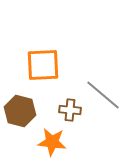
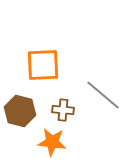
brown cross: moved 7 px left
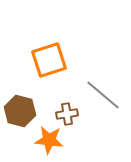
orange square: moved 6 px right, 5 px up; rotated 15 degrees counterclockwise
brown cross: moved 4 px right, 4 px down; rotated 15 degrees counterclockwise
orange star: moved 3 px left, 2 px up
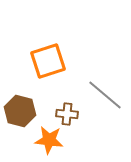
orange square: moved 1 px left, 1 px down
gray line: moved 2 px right
brown cross: rotated 15 degrees clockwise
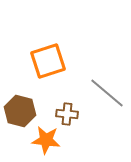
gray line: moved 2 px right, 2 px up
orange star: moved 3 px left
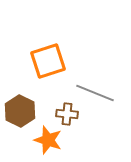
gray line: moved 12 px left; rotated 18 degrees counterclockwise
brown hexagon: rotated 12 degrees clockwise
orange star: moved 2 px right; rotated 12 degrees clockwise
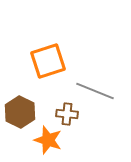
gray line: moved 2 px up
brown hexagon: moved 1 px down
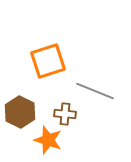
brown cross: moved 2 px left
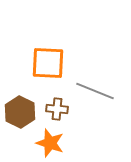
orange square: moved 2 px down; rotated 21 degrees clockwise
brown cross: moved 8 px left, 5 px up
orange star: moved 2 px right, 3 px down
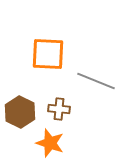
orange square: moved 9 px up
gray line: moved 1 px right, 10 px up
brown cross: moved 2 px right
